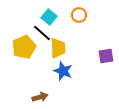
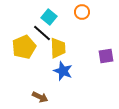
orange circle: moved 3 px right, 3 px up
brown arrow: rotated 42 degrees clockwise
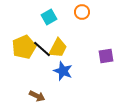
cyan square: rotated 21 degrees clockwise
black line: moved 16 px down
yellow trapezoid: rotated 30 degrees clockwise
brown arrow: moved 3 px left, 1 px up
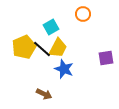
orange circle: moved 1 px right, 2 px down
cyan square: moved 2 px right, 10 px down
purple square: moved 2 px down
blue star: moved 1 px right, 2 px up
brown arrow: moved 7 px right, 2 px up
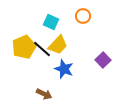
orange circle: moved 2 px down
cyan square: moved 5 px up; rotated 35 degrees counterclockwise
yellow trapezoid: moved 3 px up; rotated 15 degrees clockwise
purple square: moved 3 px left, 2 px down; rotated 35 degrees counterclockwise
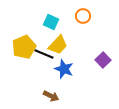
black line: moved 2 px right, 5 px down; rotated 18 degrees counterclockwise
brown arrow: moved 7 px right, 2 px down
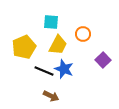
orange circle: moved 18 px down
cyan square: rotated 21 degrees counterclockwise
yellow trapezoid: rotated 15 degrees counterclockwise
black line: moved 17 px down
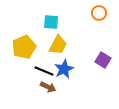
orange circle: moved 16 px right, 21 px up
purple square: rotated 14 degrees counterclockwise
blue star: rotated 24 degrees clockwise
brown arrow: moved 3 px left, 9 px up
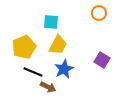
purple square: moved 1 px left
black line: moved 11 px left, 1 px down
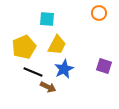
cyan square: moved 4 px left, 3 px up
yellow trapezoid: moved 1 px left
purple square: moved 2 px right, 6 px down; rotated 14 degrees counterclockwise
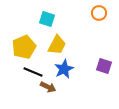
cyan square: rotated 14 degrees clockwise
